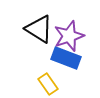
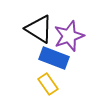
blue rectangle: moved 12 px left
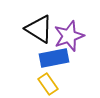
blue rectangle: rotated 32 degrees counterclockwise
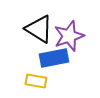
yellow rectangle: moved 12 px left, 3 px up; rotated 45 degrees counterclockwise
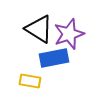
purple star: moved 2 px up
yellow rectangle: moved 6 px left
